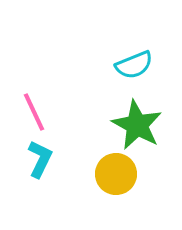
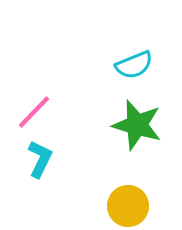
pink line: rotated 69 degrees clockwise
green star: rotated 12 degrees counterclockwise
yellow circle: moved 12 px right, 32 px down
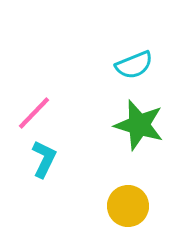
pink line: moved 1 px down
green star: moved 2 px right
cyan L-shape: moved 4 px right
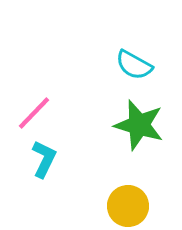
cyan semicircle: rotated 51 degrees clockwise
